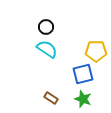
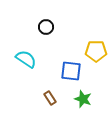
cyan semicircle: moved 21 px left, 10 px down
blue square: moved 12 px left, 3 px up; rotated 20 degrees clockwise
brown rectangle: moved 1 px left; rotated 24 degrees clockwise
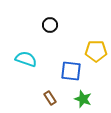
black circle: moved 4 px right, 2 px up
cyan semicircle: rotated 15 degrees counterclockwise
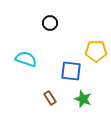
black circle: moved 2 px up
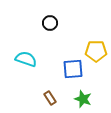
blue square: moved 2 px right, 2 px up; rotated 10 degrees counterclockwise
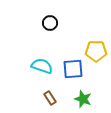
cyan semicircle: moved 16 px right, 7 px down
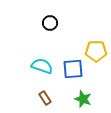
brown rectangle: moved 5 px left
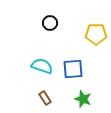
yellow pentagon: moved 17 px up
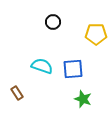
black circle: moved 3 px right, 1 px up
brown rectangle: moved 28 px left, 5 px up
